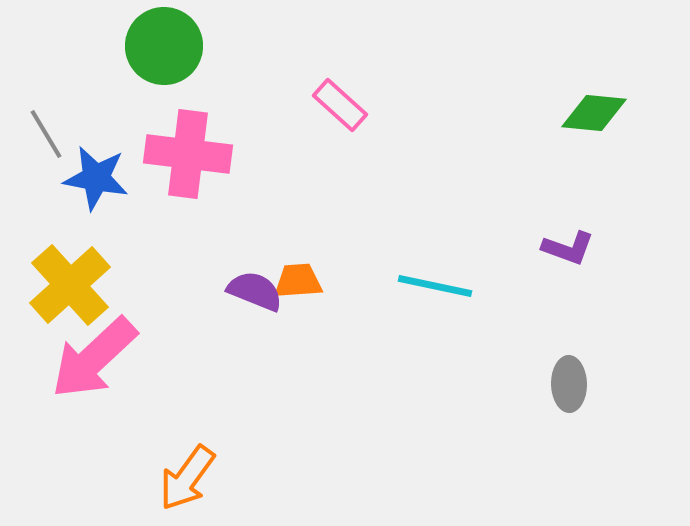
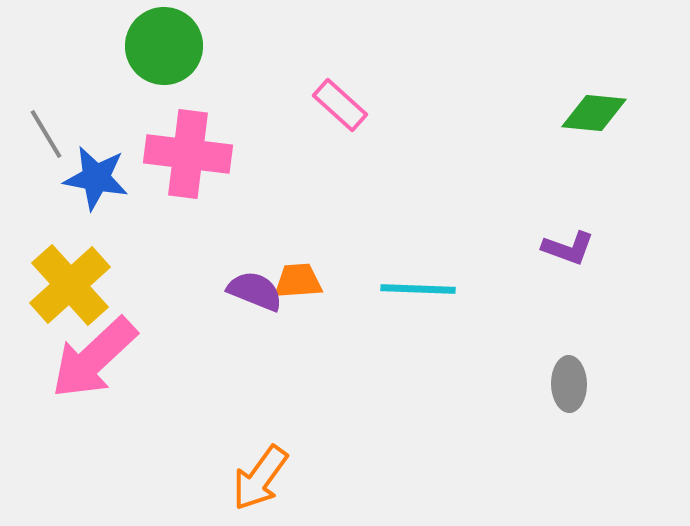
cyan line: moved 17 px left, 3 px down; rotated 10 degrees counterclockwise
orange arrow: moved 73 px right
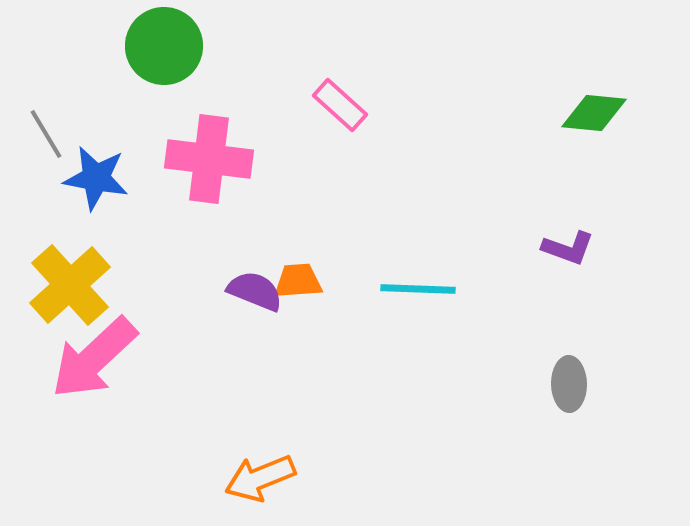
pink cross: moved 21 px right, 5 px down
orange arrow: rotated 32 degrees clockwise
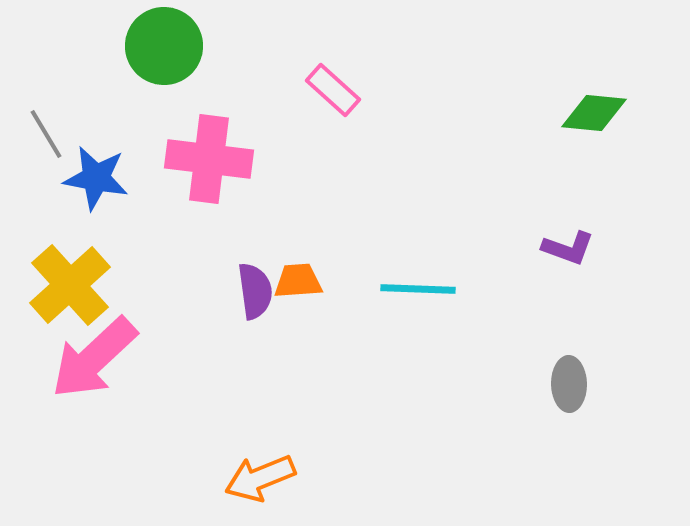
pink rectangle: moved 7 px left, 15 px up
purple semicircle: rotated 60 degrees clockwise
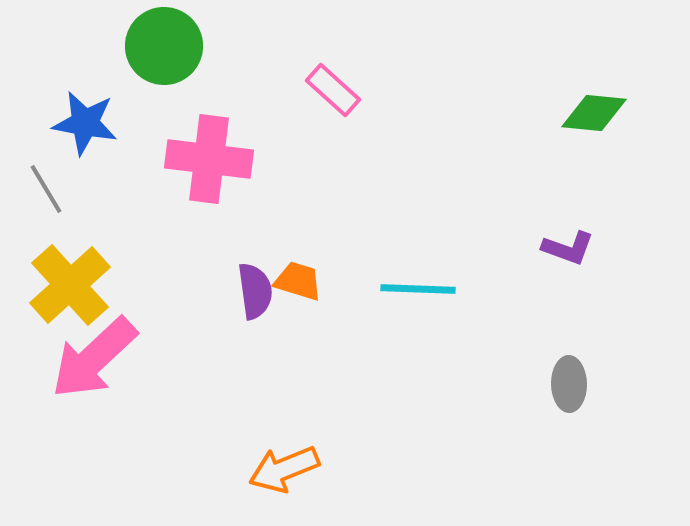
gray line: moved 55 px down
blue star: moved 11 px left, 55 px up
orange trapezoid: rotated 21 degrees clockwise
orange arrow: moved 24 px right, 9 px up
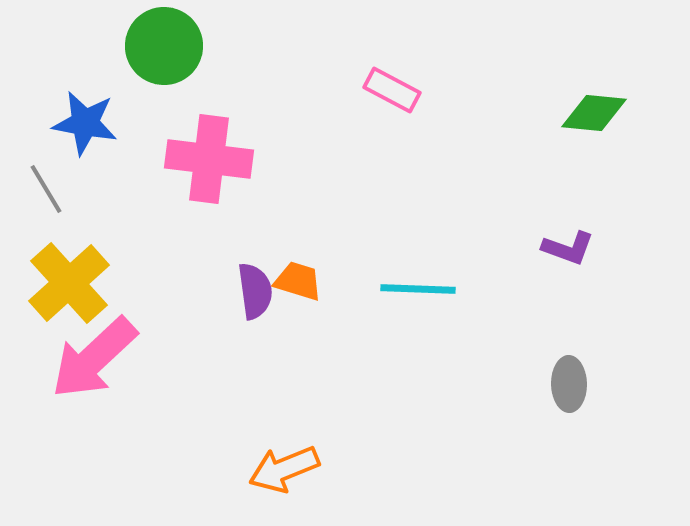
pink rectangle: moved 59 px right; rotated 14 degrees counterclockwise
yellow cross: moved 1 px left, 2 px up
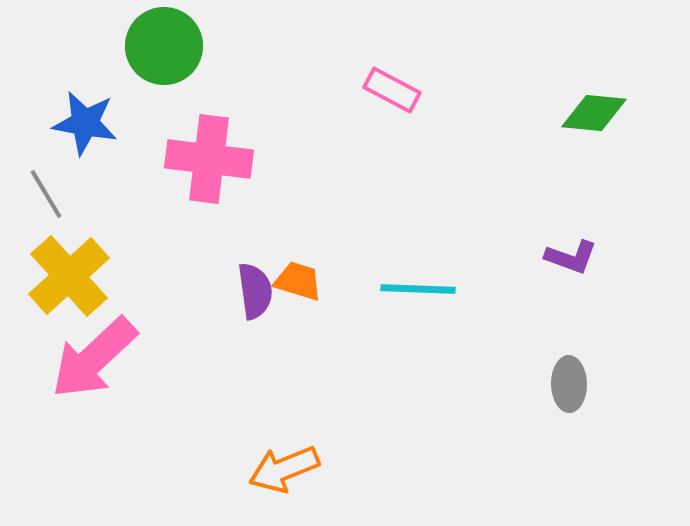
gray line: moved 5 px down
purple L-shape: moved 3 px right, 9 px down
yellow cross: moved 7 px up
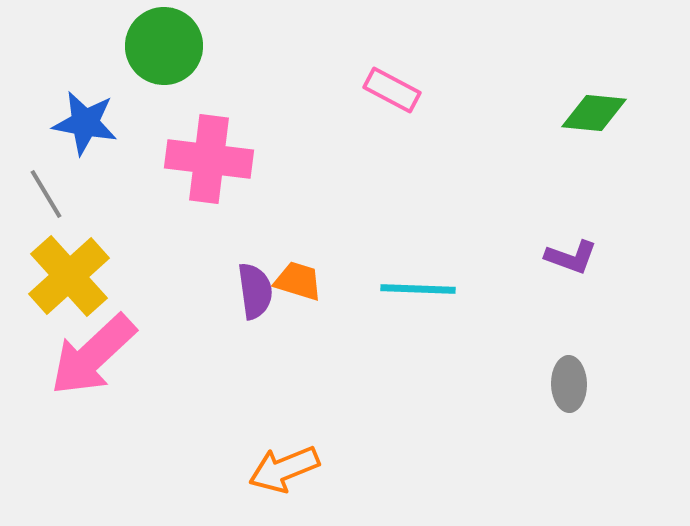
pink arrow: moved 1 px left, 3 px up
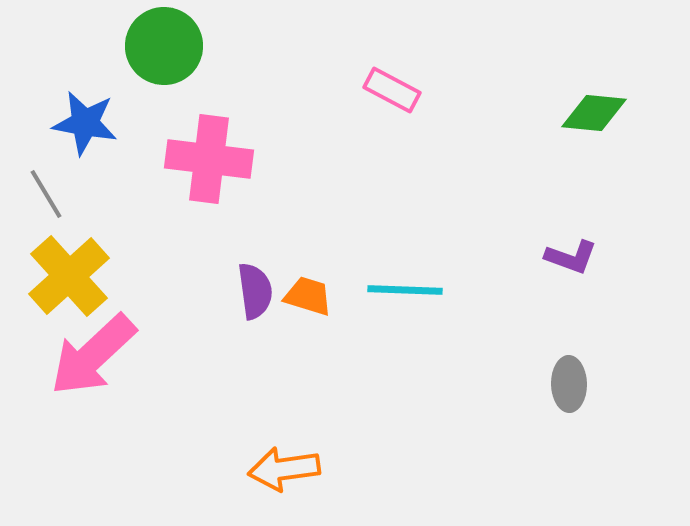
orange trapezoid: moved 10 px right, 15 px down
cyan line: moved 13 px left, 1 px down
orange arrow: rotated 14 degrees clockwise
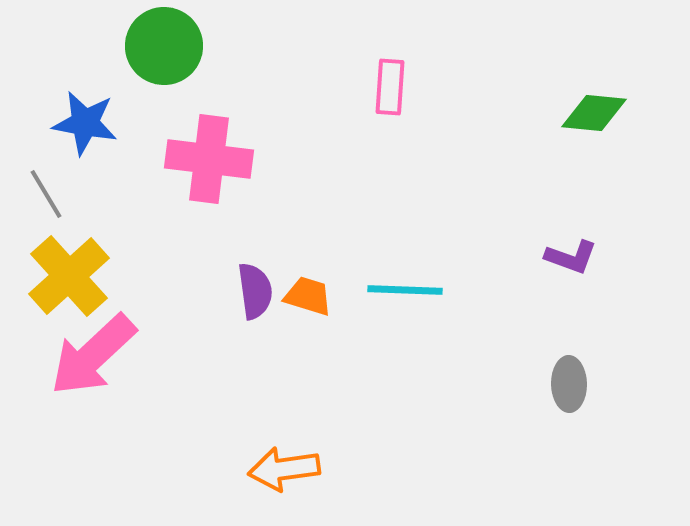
pink rectangle: moved 2 px left, 3 px up; rotated 66 degrees clockwise
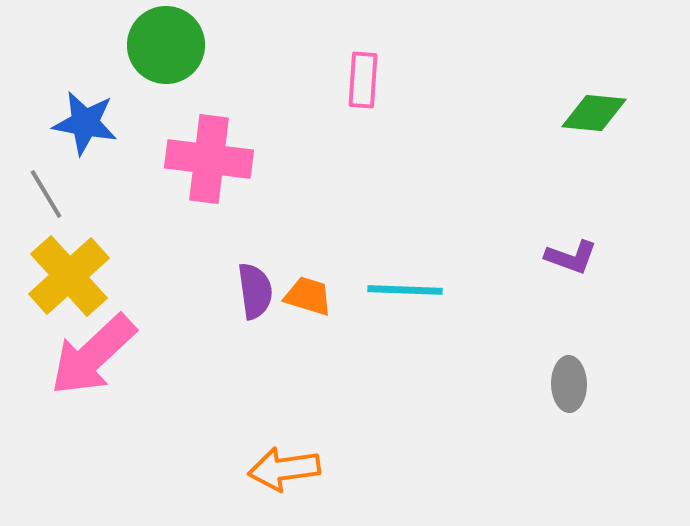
green circle: moved 2 px right, 1 px up
pink rectangle: moved 27 px left, 7 px up
